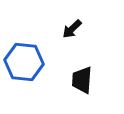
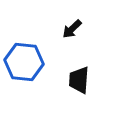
black trapezoid: moved 3 px left
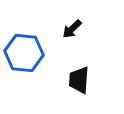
blue hexagon: moved 9 px up
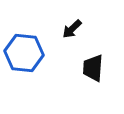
black trapezoid: moved 14 px right, 12 px up
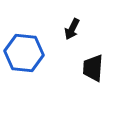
black arrow: rotated 20 degrees counterclockwise
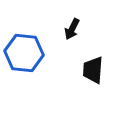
black trapezoid: moved 2 px down
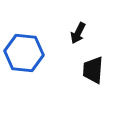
black arrow: moved 6 px right, 4 px down
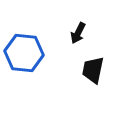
black trapezoid: rotated 8 degrees clockwise
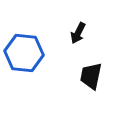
black trapezoid: moved 2 px left, 6 px down
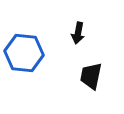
black arrow: rotated 15 degrees counterclockwise
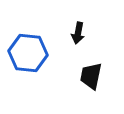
blue hexagon: moved 4 px right
